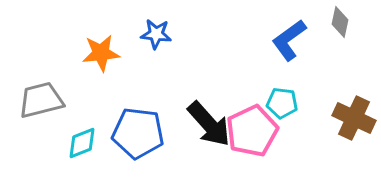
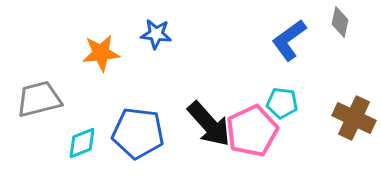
gray trapezoid: moved 2 px left, 1 px up
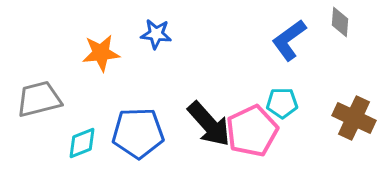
gray diamond: rotated 8 degrees counterclockwise
cyan pentagon: rotated 8 degrees counterclockwise
blue pentagon: rotated 9 degrees counterclockwise
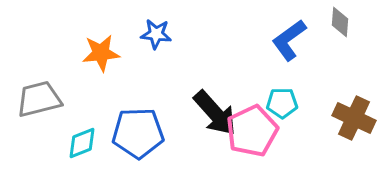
black arrow: moved 6 px right, 11 px up
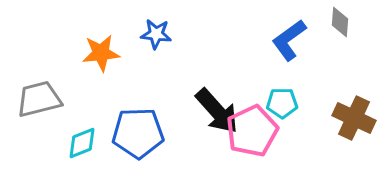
black arrow: moved 2 px right, 2 px up
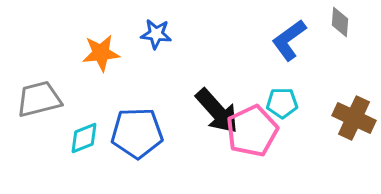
blue pentagon: moved 1 px left
cyan diamond: moved 2 px right, 5 px up
